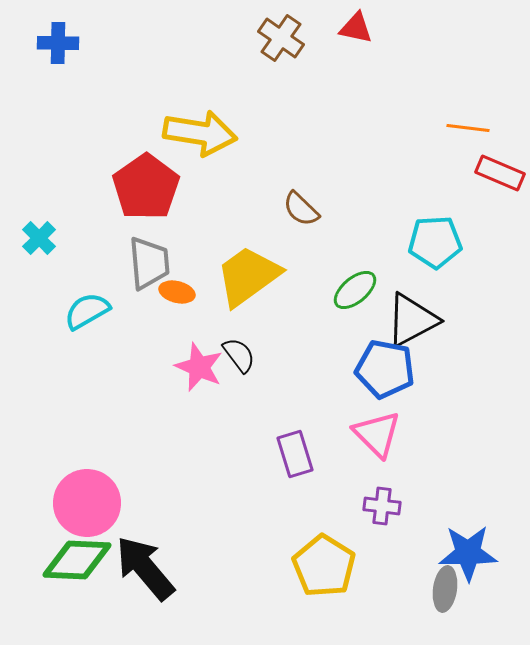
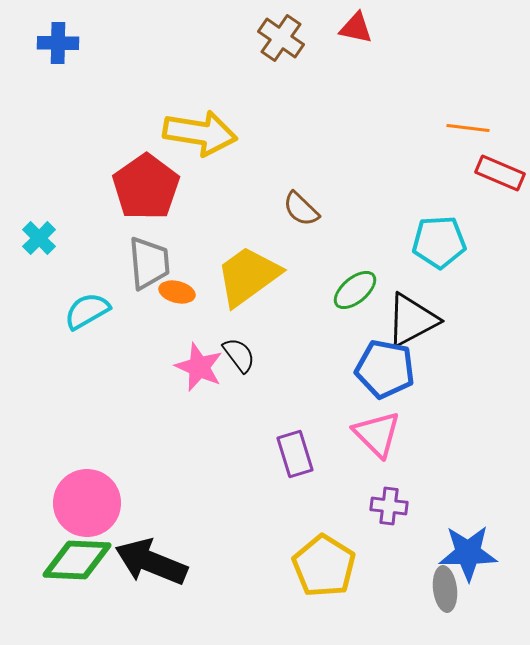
cyan pentagon: moved 4 px right
purple cross: moved 7 px right
black arrow: moved 6 px right, 6 px up; rotated 28 degrees counterclockwise
gray ellipse: rotated 15 degrees counterclockwise
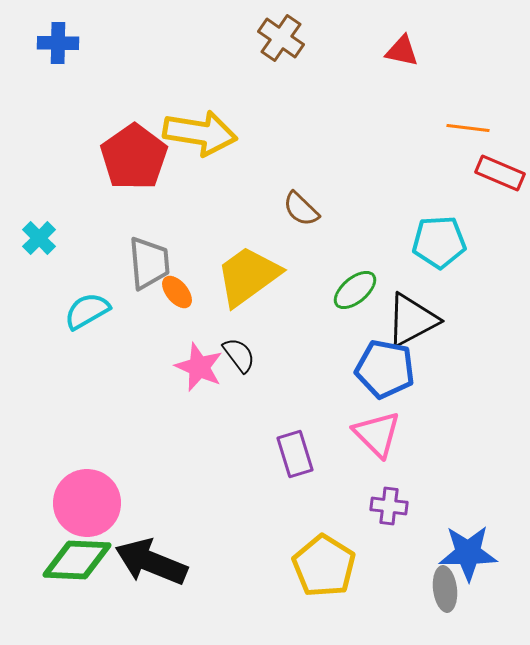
red triangle: moved 46 px right, 23 px down
red pentagon: moved 12 px left, 30 px up
orange ellipse: rotated 36 degrees clockwise
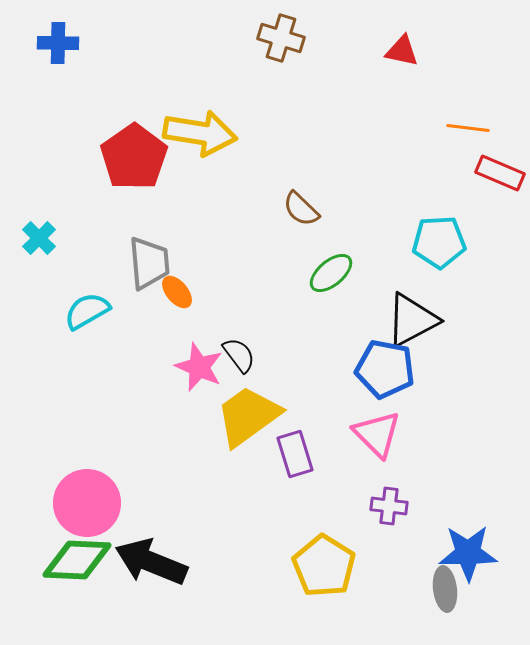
brown cross: rotated 18 degrees counterclockwise
yellow trapezoid: moved 140 px down
green ellipse: moved 24 px left, 17 px up
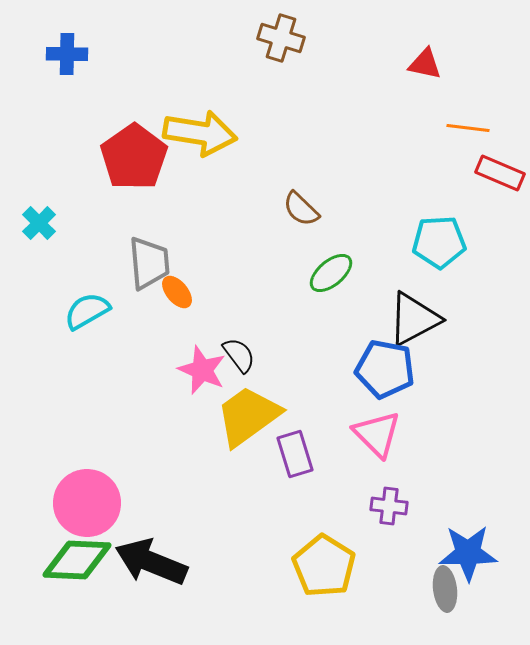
blue cross: moved 9 px right, 11 px down
red triangle: moved 23 px right, 13 px down
cyan cross: moved 15 px up
black triangle: moved 2 px right, 1 px up
pink star: moved 3 px right, 3 px down
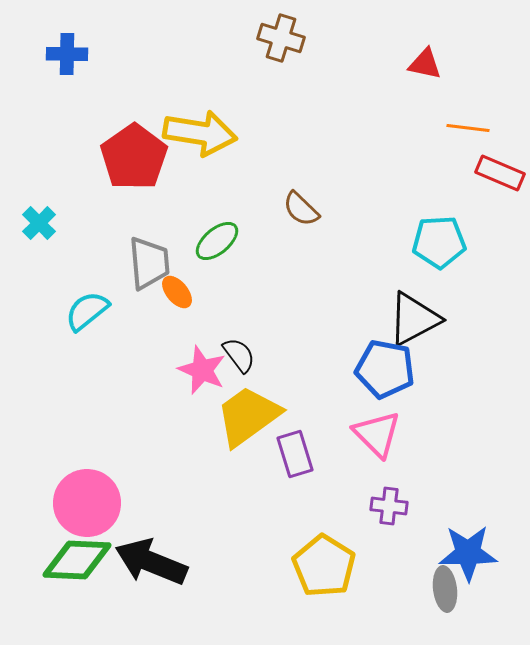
green ellipse: moved 114 px left, 32 px up
cyan semicircle: rotated 9 degrees counterclockwise
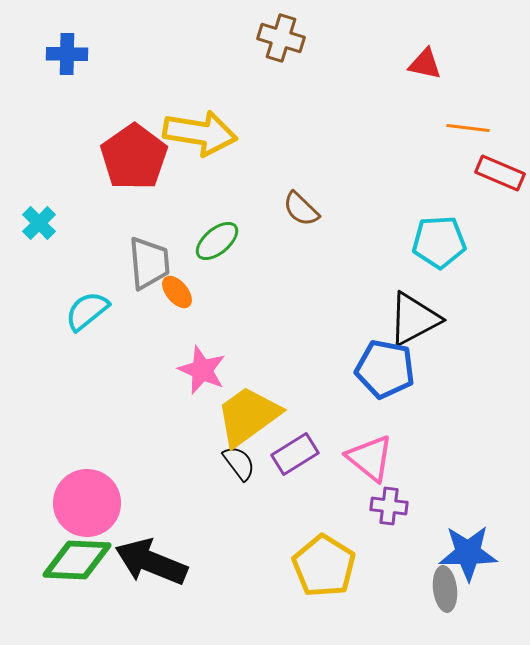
black semicircle: moved 108 px down
pink triangle: moved 7 px left, 24 px down; rotated 6 degrees counterclockwise
purple rectangle: rotated 75 degrees clockwise
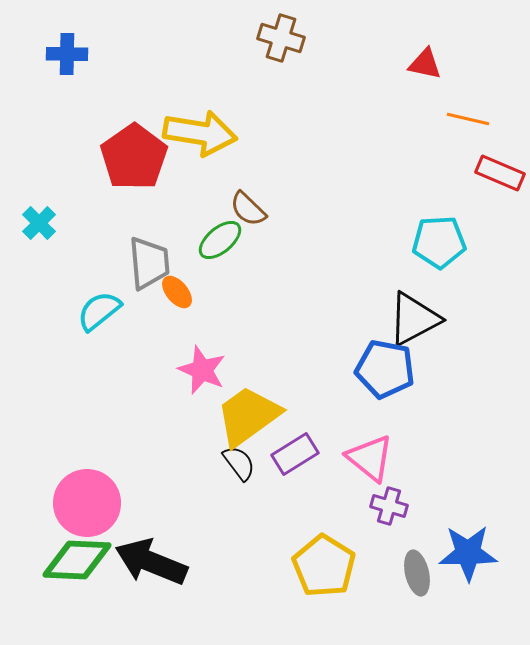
orange line: moved 9 px up; rotated 6 degrees clockwise
brown semicircle: moved 53 px left
green ellipse: moved 3 px right, 1 px up
cyan semicircle: moved 12 px right
purple cross: rotated 9 degrees clockwise
gray ellipse: moved 28 px left, 16 px up; rotated 6 degrees counterclockwise
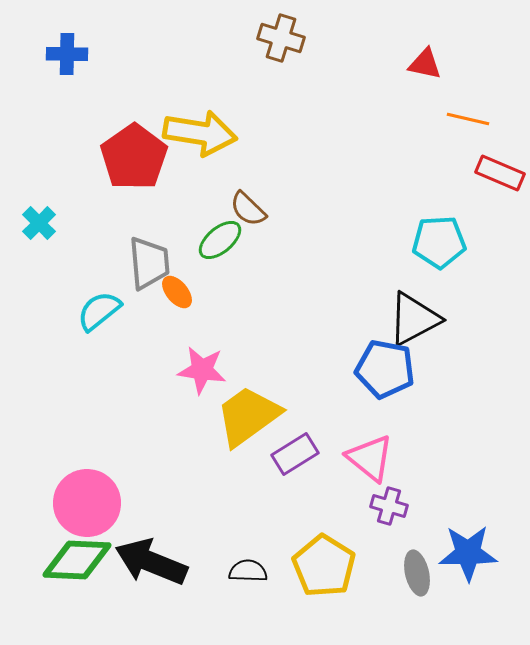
pink star: rotated 15 degrees counterclockwise
black semicircle: moved 9 px right, 108 px down; rotated 51 degrees counterclockwise
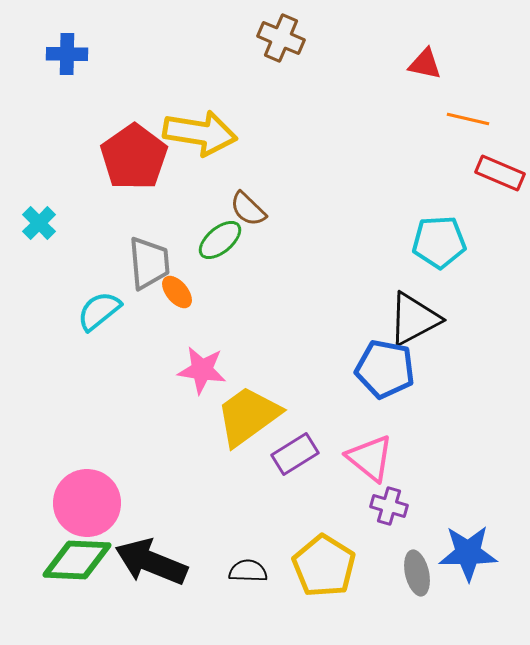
brown cross: rotated 6 degrees clockwise
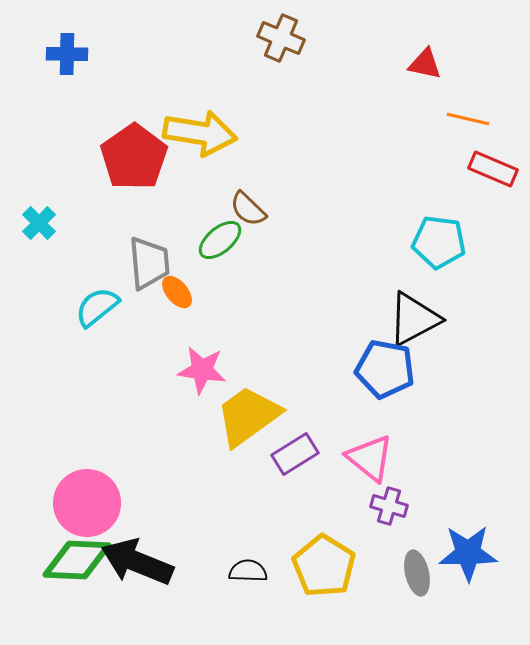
red rectangle: moved 7 px left, 4 px up
cyan pentagon: rotated 10 degrees clockwise
cyan semicircle: moved 2 px left, 4 px up
black arrow: moved 14 px left
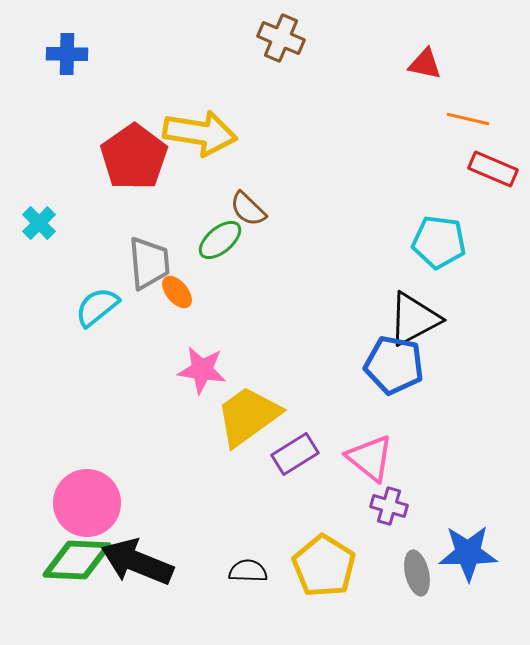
blue pentagon: moved 9 px right, 4 px up
